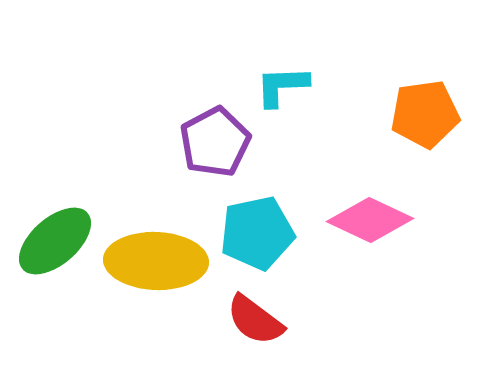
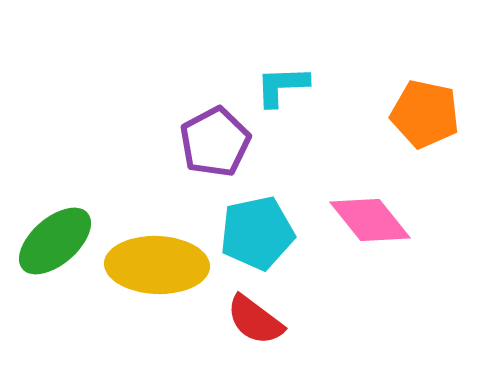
orange pentagon: rotated 20 degrees clockwise
pink diamond: rotated 26 degrees clockwise
yellow ellipse: moved 1 px right, 4 px down
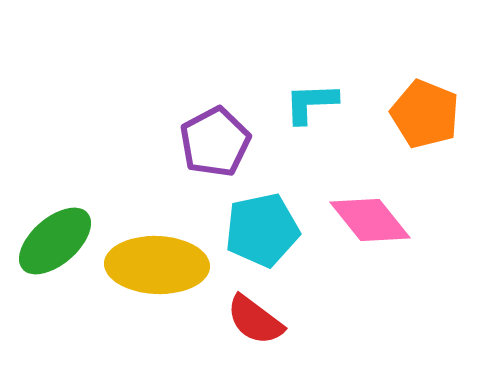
cyan L-shape: moved 29 px right, 17 px down
orange pentagon: rotated 10 degrees clockwise
cyan pentagon: moved 5 px right, 3 px up
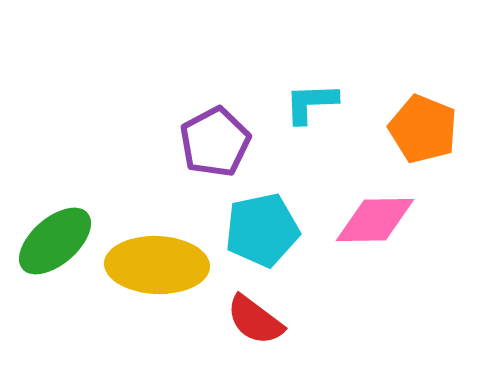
orange pentagon: moved 2 px left, 15 px down
pink diamond: moved 5 px right; rotated 52 degrees counterclockwise
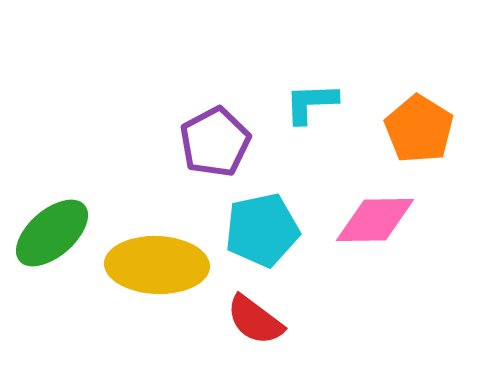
orange pentagon: moved 4 px left; rotated 10 degrees clockwise
green ellipse: moved 3 px left, 8 px up
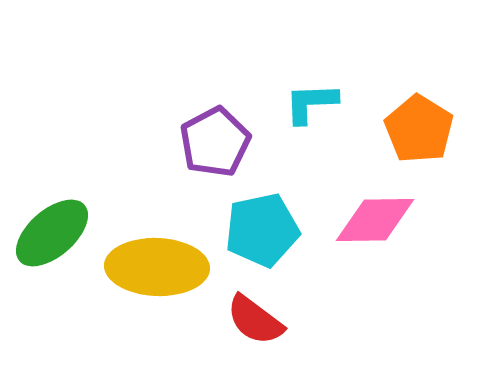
yellow ellipse: moved 2 px down
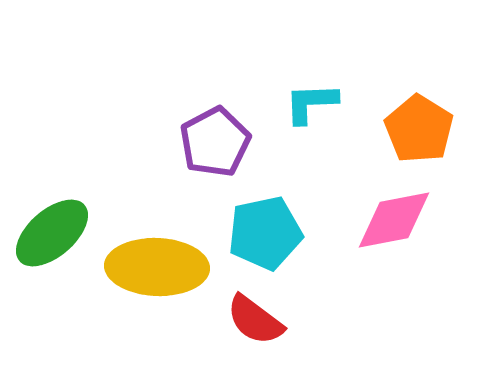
pink diamond: moved 19 px right; rotated 10 degrees counterclockwise
cyan pentagon: moved 3 px right, 3 px down
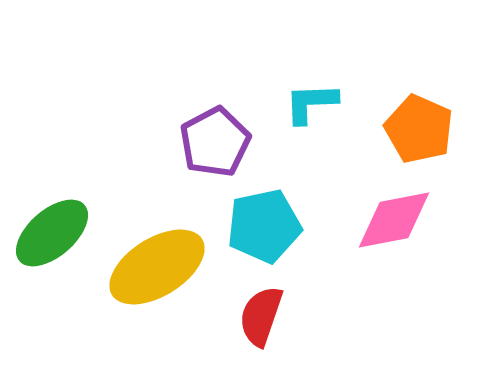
orange pentagon: rotated 8 degrees counterclockwise
cyan pentagon: moved 1 px left, 7 px up
yellow ellipse: rotated 34 degrees counterclockwise
red semicircle: moved 6 px right, 4 px up; rotated 72 degrees clockwise
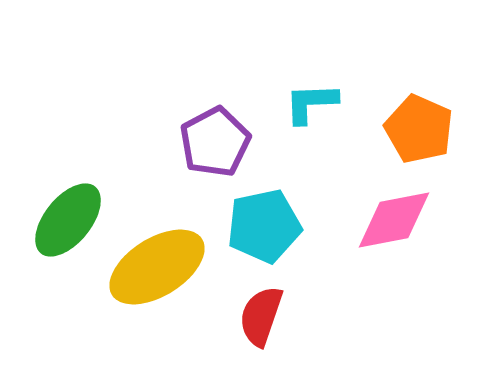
green ellipse: moved 16 px right, 13 px up; rotated 10 degrees counterclockwise
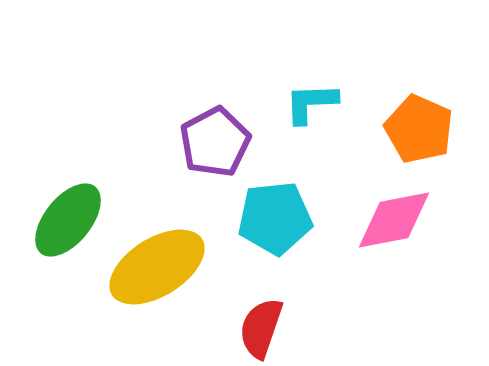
cyan pentagon: moved 11 px right, 8 px up; rotated 6 degrees clockwise
red semicircle: moved 12 px down
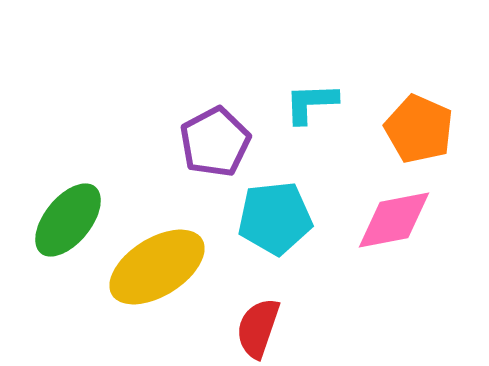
red semicircle: moved 3 px left
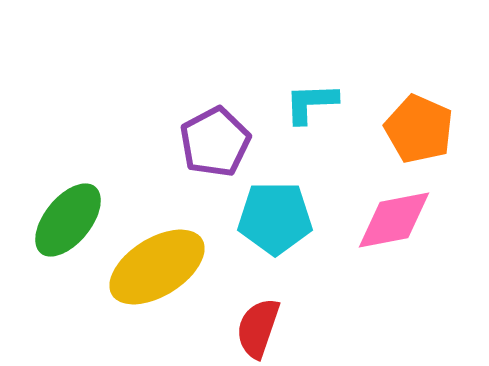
cyan pentagon: rotated 6 degrees clockwise
